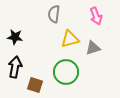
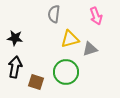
black star: moved 1 px down
gray triangle: moved 3 px left, 1 px down
brown square: moved 1 px right, 3 px up
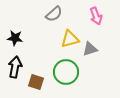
gray semicircle: rotated 138 degrees counterclockwise
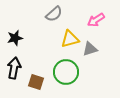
pink arrow: moved 4 px down; rotated 78 degrees clockwise
black star: rotated 21 degrees counterclockwise
black arrow: moved 1 px left, 1 px down
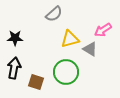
pink arrow: moved 7 px right, 10 px down
black star: rotated 14 degrees clockwise
gray triangle: rotated 49 degrees clockwise
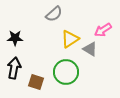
yellow triangle: rotated 18 degrees counterclockwise
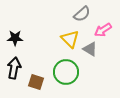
gray semicircle: moved 28 px right
yellow triangle: rotated 42 degrees counterclockwise
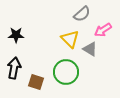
black star: moved 1 px right, 3 px up
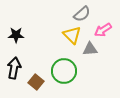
yellow triangle: moved 2 px right, 4 px up
gray triangle: rotated 35 degrees counterclockwise
green circle: moved 2 px left, 1 px up
brown square: rotated 21 degrees clockwise
